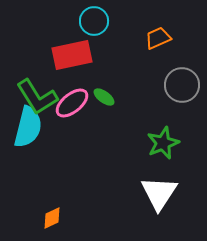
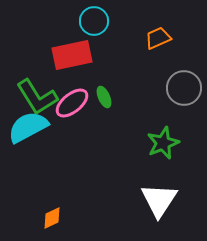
gray circle: moved 2 px right, 3 px down
green ellipse: rotated 30 degrees clockwise
cyan semicircle: rotated 132 degrees counterclockwise
white triangle: moved 7 px down
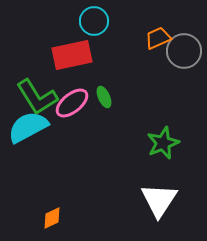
gray circle: moved 37 px up
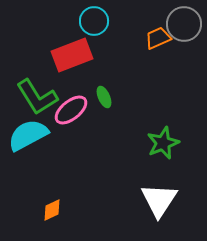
gray circle: moved 27 px up
red rectangle: rotated 9 degrees counterclockwise
pink ellipse: moved 1 px left, 7 px down
cyan semicircle: moved 8 px down
orange diamond: moved 8 px up
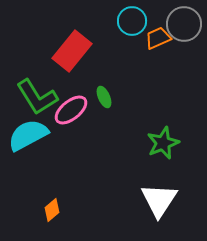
cyan circle: moved 38 px right
red rectangle: moved 4 px up; rotated 30 degrees counterclockwise
orange diamond: rotated 15 degrees counterclockwise
